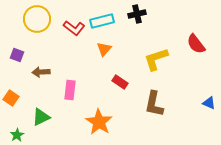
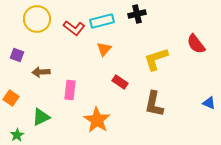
orange star: moved 2 px left, 2 px up
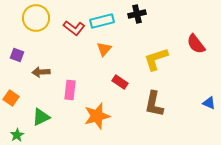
yellow circle: moved 1 px left, 1 px up
orange star: moved 4 px up; rotated 24 degrees clockwise
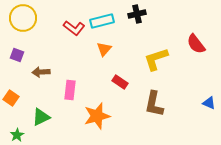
yellow circle: moved 13 px left
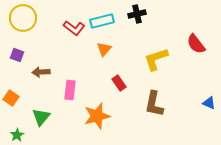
red rectangle: moved 1 px left, 1 px down; rotated 21 degrees clockwise
green triangle: rotated 24 degrees counterclockwise
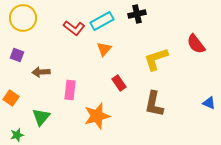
cyan rectangle: rotated 15 degrees counterclockwise
green star: rotated 16 degrees clockwise
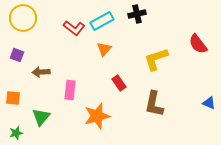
red semicircle: moved 2 px right
orange square: moved 2 px right; rotated 28 degrees counterclockwise
green star: moved 1 px left, 2 px up
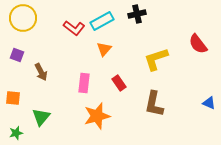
brown arrow: rotated 114 degrees counterclockwise
pink rectangle: moved 14 px right, 7 px up
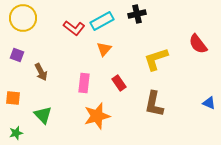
green triangle: moved 2 px right, 2 px up; rotated 24 degrees counterclockwise
